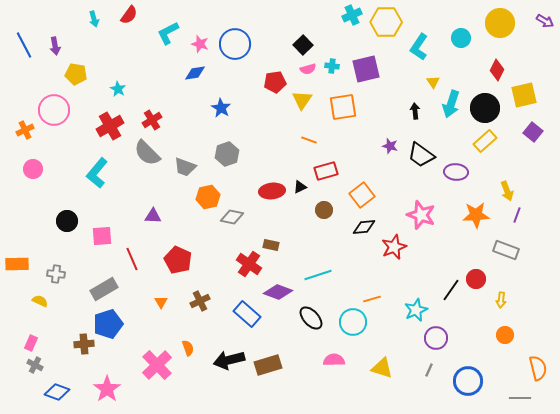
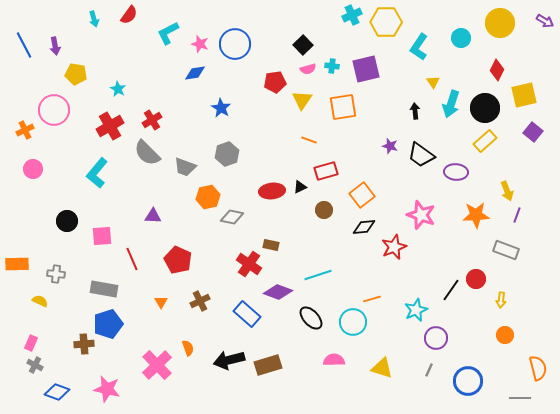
gray rectangle at (104, 289): rotated 40 degrees clockwise
pink star at (107, 389): rotated 24 degrees counterclockwise
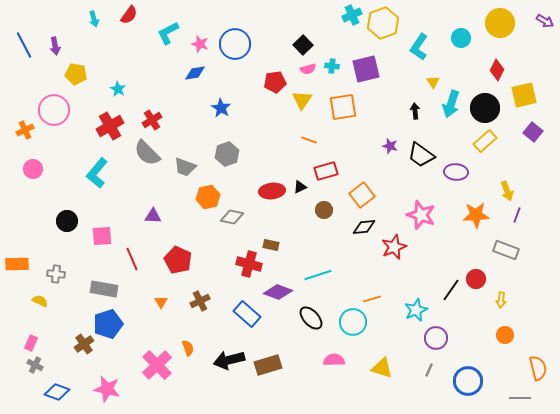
yellow hexagon at (386, 22): moved 3 px left, 1 px down; rotated 20 degrees counterclockwise
red cross at (249, 264): rotated 20 degrees counterclockwise
brown cross at (84, 344): rotated 30 degrees counterclockwise
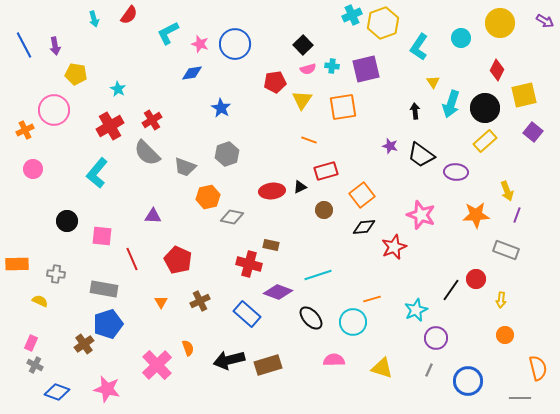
blue diamond at (195, 73): moved 3 px left
pink square at (102, 236): rotated 10 degrees clockwise
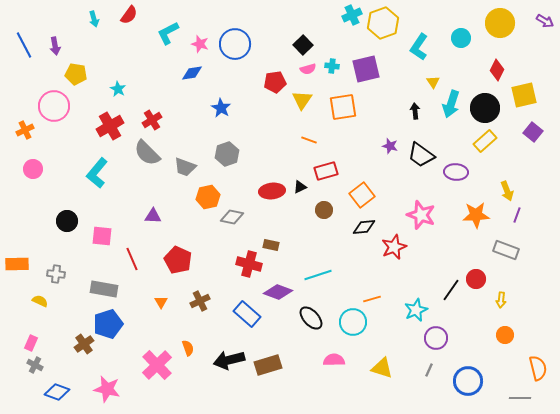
pink circle at (54, 110): moved 4 px up
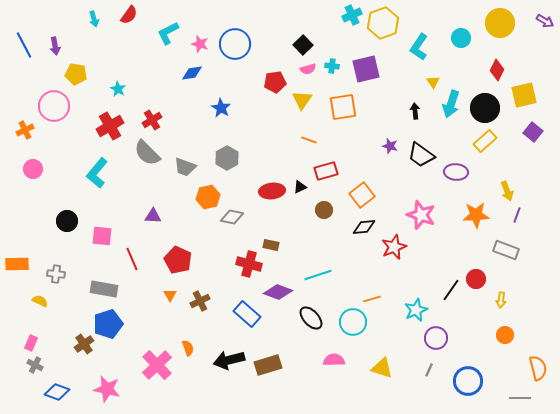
gray hexagon at (227, 154): moved 4 px down; rotated 10 degrees counterclockwise
orange triangle at (161, 302): moved 9 px right, 7 px up
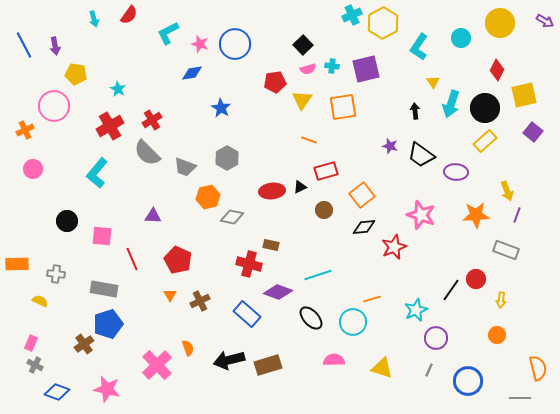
yellow hexagon at (383, 23): rotated 8 degrees counterclockwise
orange circle at (505, 335): moved 8 px left
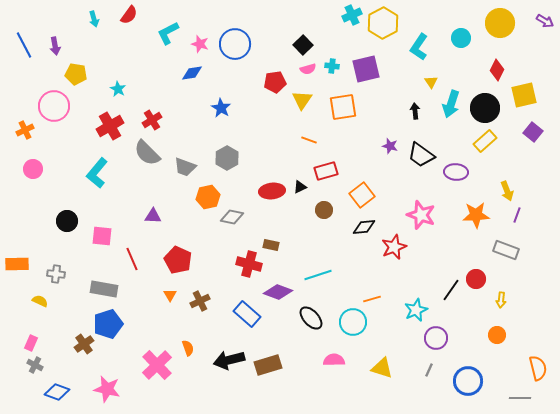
yellow triangle at (433, 82): moved 2 px left
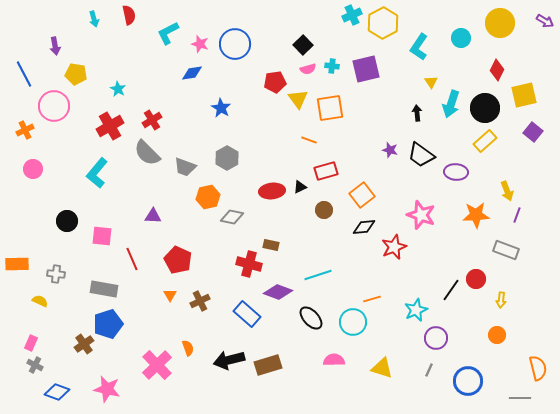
red semicircle at (129, 15): rotated 48 degrees counterclockwise
blue line at (24, 45): moved 29 px down
yellow triangle at (302, 100): moved 4 px left, 1 px up; rotated 10 degrees counterclockwise
orange square at (343, 107): moved 13 px left, 1 px down
black arrow at (415, 111): moved 2 px right, 2 px down
purple star at (390, 146): moved 4 px down
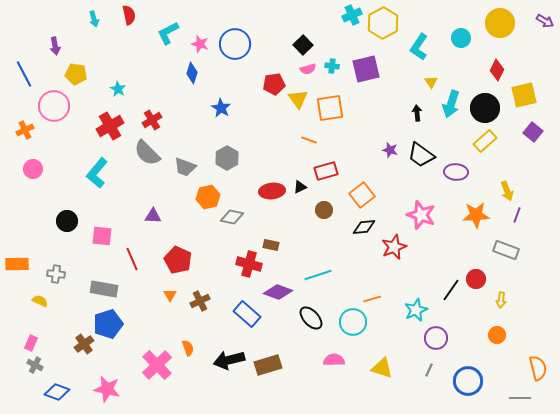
blue diamond at (192, 73): rotated 65 degrees counterclockwise
red pentagon at (275, 82): moved 1 px left, 2 px down
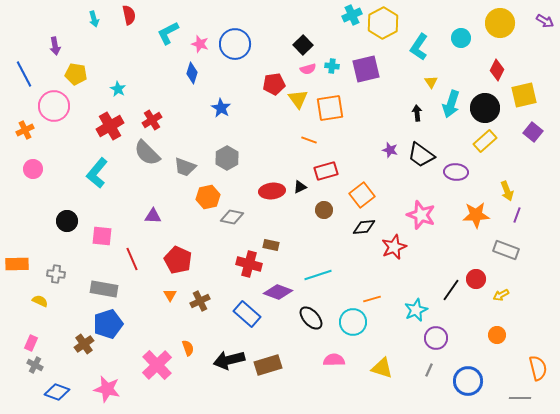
yellow arrow at (501, 300): moved 5 px up; rotated 56 degrees clockwise
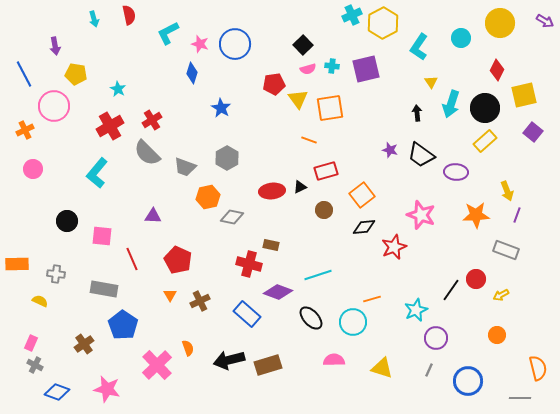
blue pentagon at (108, 324): moved 15 px right, 1 px down; rotated 20 degrees counterclockwise
